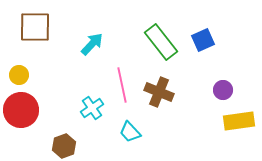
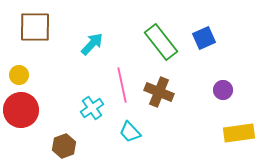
blue square: moved 1 px right, 2 px up
yellow rectangle: moved 12 px down
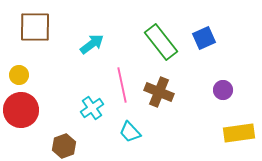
cyan arrow: rotated 10 degrees clockwise
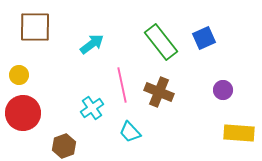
red circle: moved 2 px right, 3 px down
yellow rectangle: rotated 12 degrees clockwise
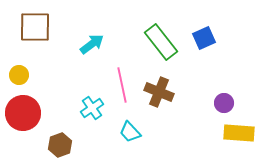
purple circle: moved 1 px right, 13 px down
brown hexagon: moved 4 px left, 1 px up
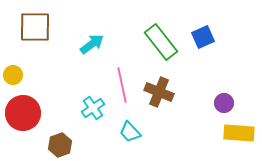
blue square: moved 1 px left, 1 px up
yellow circle: moved 6 px left
cyan cross: moved 1 px right
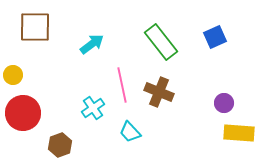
blue square: moved 12 px right
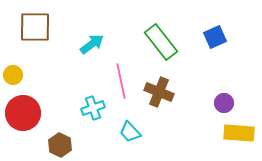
pink line: moved 1 px left, 4 px up
cyan cross: rotated 15 degrees clockwise
brown hexagon: rotated 15 degrees counterclockwise
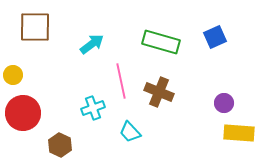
green rectangle: rotated 36 degrees counterclockwise
